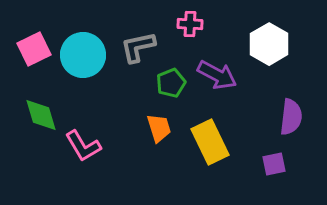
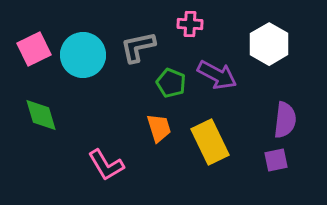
green pentagon: rotated 28 degrees counterclockwise
purple semicircle: moved 6 px left, 3 px down
pink L-shape: moved 23 px right, 19 px down
purple square: moved 2 px right, 4 px up
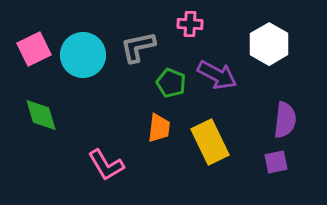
orange trapezoid: rotated 24 degrees clockwise
purple square: moved 2 px down
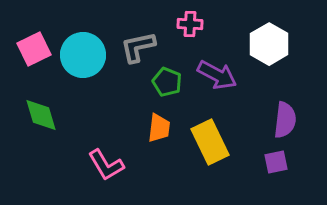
green pentagon: moved 4 px left, 1 px up
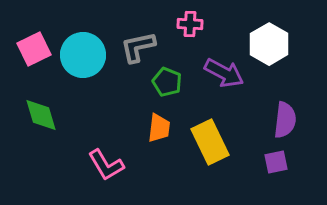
purple arrow: moved 7 px right, 2 px up
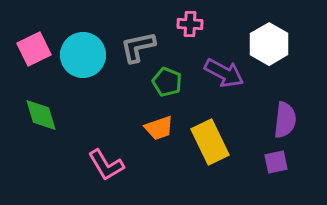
orange trapezoid: rotated 64 degrees clockwise
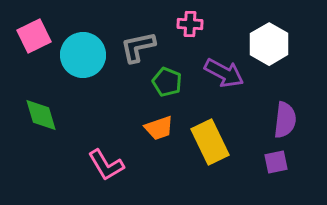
pink square: moved 13 px up
